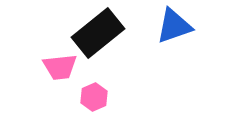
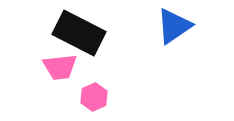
blue triangle: rotated 15 degrees counterclockwise
black rectangle: moved 19 px left; rotated 66 degrees clockwise
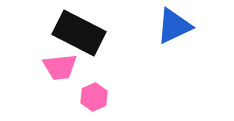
blue triangle: rotated 9 degrees clockwise
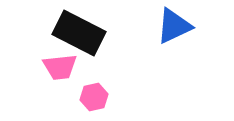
pink hexagon: rotated 12 degrees clockwise
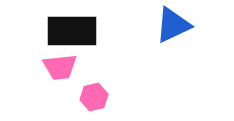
blue triangle: moved 1 px left, 1 px up
black rectangle: moved 7 px left, 2 px up; rotated 27 degrees counterclockwise
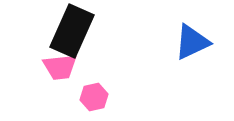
blue triangle: moved 19 px right, 17 px down
black rectangle: rotated 66 degrees counterclockwise
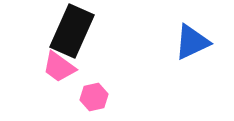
pink trapezoid: moved 1 px left; rotated 42 degrees clockwise
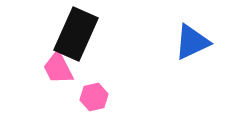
black rectangle: moved 4 px right, 3 px down
pink trapezoid: moved 1 px left, 1 px down; rotated 27 degrees clockwise
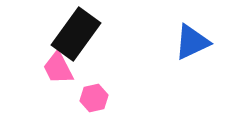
black rectangle: rotated 12 degrees clockwise
pink hexagon: moved 1 px down
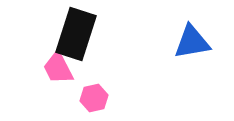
black rectangle: rotated 18 degrees counterclockwise
blue triangle: rotated 15 degrees clockwise
